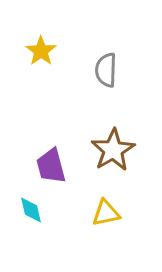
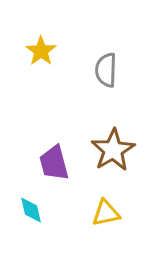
purple trapezoid: moved 3 px right, 3 px up
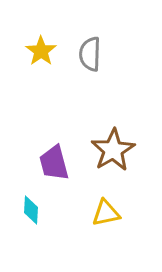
gray semicircle: moved 16 px left, 16 px up
cyan diamond: rotated 16 degrees clockwise
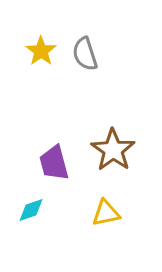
gray semicircle: moved 5 px left; rotated 20 degrees counterclockwise
brown star: rotated 6 degrees counterclockwise
cyan diamond: rotated 68 degrees clockwise
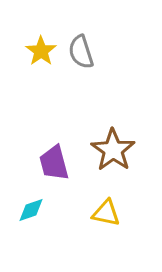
gray semicircle: moved 4 px left, 2 px up
yellow triangle: rotated 24 degrees clockwise
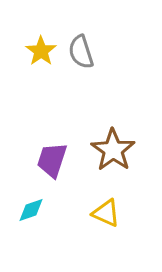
purple trapezoid: moved 2 px left, 3 px up; rotated 33 degrees clockwise
yellow triangle: rotated 12 degrees clockwise
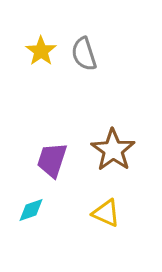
gray semicircle: moved 3 px right, 2 px down
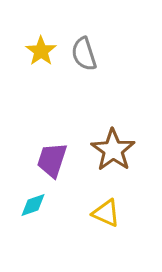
cyan diamond: moved 2 px right, 5 px up
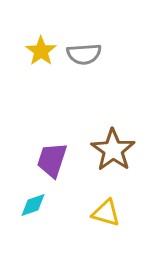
gray semicircle: rotated 76 degrees counterclockwise
yellow triangle: rotated 8 degrees counterclockwise
